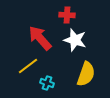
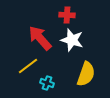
white star: moved 3 px left
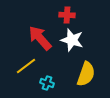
yellow line: moved 2 px left
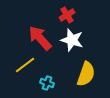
red cross: rotated 35 degrees counterclockwise
yellow line: moved 1 px left, 1 px up
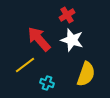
red arrow: moved 1 px left, 1 px down
